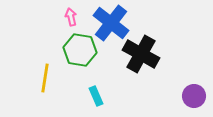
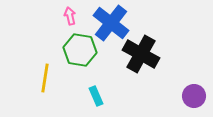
pink arrow: moved 1 px left, 1 px up
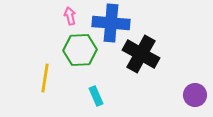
blue cross: rotated 33 degrees counterclockwise
green hexagon: rotated 12 degrees counterclockwise
purple circle: moved 1 px right, 1 px up
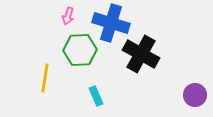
pink arrow: moved 2 px left; rotated 150 degrees counterclockwise
blue cross: rotated 12 degrees clockwise
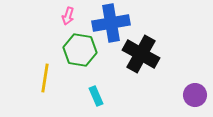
blue cross: rotated 27 degrees counterclockwise
green hexagon: rotated 12 degrees clockwise
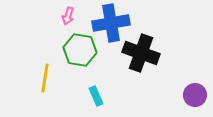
black cross: moved 1 px up; rotated 9 degrees counterclockwise
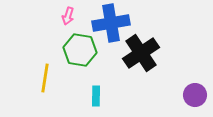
black cross: rotated 36 degrees clockwise
cyan rectangle: rotated 24 degrees clockwise
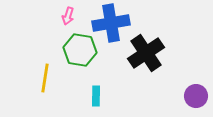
black cross: moved 5 px right
purple circle: moved 1 px right, 1 px down
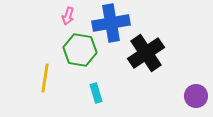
cyan rectangle: moved 3 px up; rotated 18 degrees counterclockwise
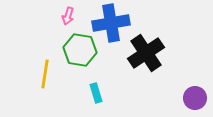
yellow line: moved 4 px up
purple circle: moved 1 px left, 2 px down
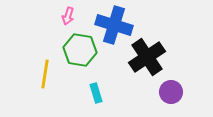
blue cross: moved 3 px right, 2 px down; rotated 27 degrees clockwise
black cross: moved 1 px right, 4 px down
purple circle: moved 24 px left, 6 px up
